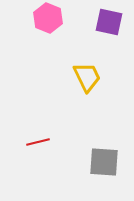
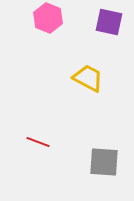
yellow trapezoid: moved 1 px right, 1 px down; rotated 36 degrees counterclockwise
red line: rotated 35 degrees clockwise
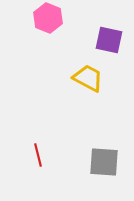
purple square: moved 18 px down
red line: moved 13 px down; rotated 55 degrees clockwise
